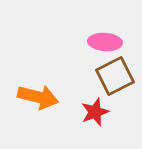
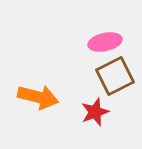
pink ellipse: rotated 16 degrees counterclockwise
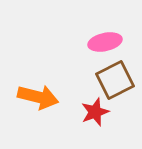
brown square: moved 4 px down
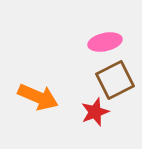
orange arrow: rotated 9 degrees clockwise
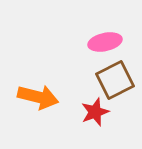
orange arrow: rotated 9 degrees counterclockwise
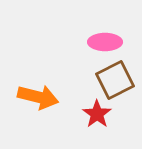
pink ellipse: rotated 12 degrees clockwise
red star: moved 2 px right, 2 px down; rotated 16 degrees counterclockwise
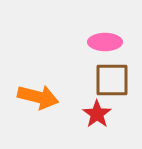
brown square: moved 3 px left; rotated 27 degrees clockwise
